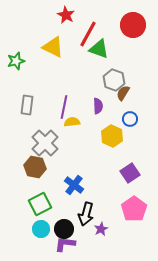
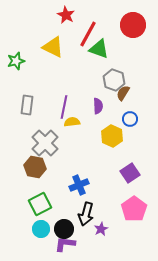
blue cross: moved 5 px right; rotated 30 degrees clockwise
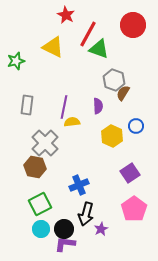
blue circle: moved 6 px right, 7 px down
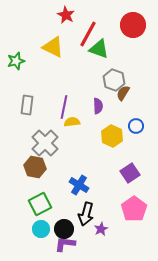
blue cross: rotated 36 degrees counterclockwise
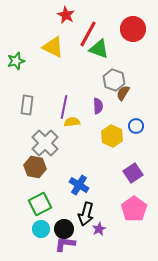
red circle: moved 4 px down
purple square: moved 3 px right
purple star: moved 2 px left
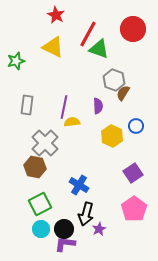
red star: moved 10 px left
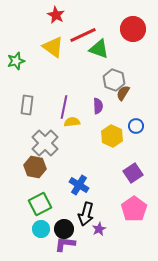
red line: moved 5 px left, 1 px down; rotated 36 degrees clockwise
yellow triangle: rotated 10 degrees clockwise
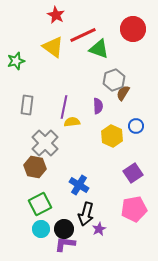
gray hexagon: rotated 20 degrees clockwise
pink pentagon: rotated 25 degrees clockwise
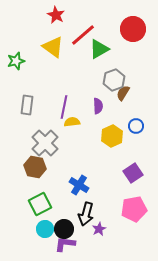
red line: rotated 16 degrees counterclockwise
green triangle: rotated 50 degrees counterclockwise
yellow hexagon: rotated 10 degrees clockwise
cyan circle: moved 4 px right
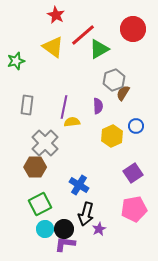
brown hexagon: rotated 10 degrees counterclockwise
